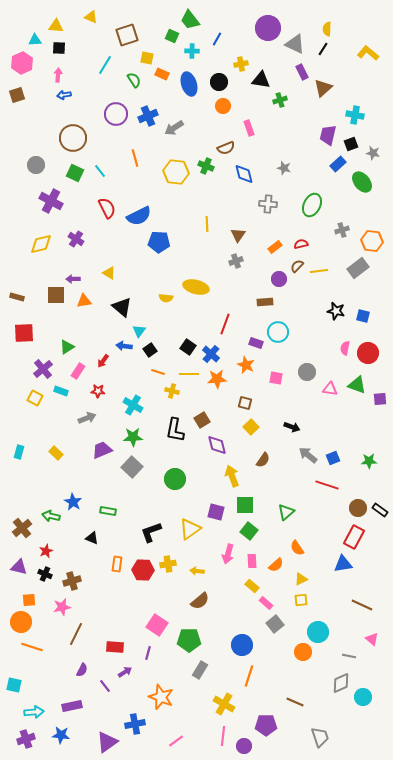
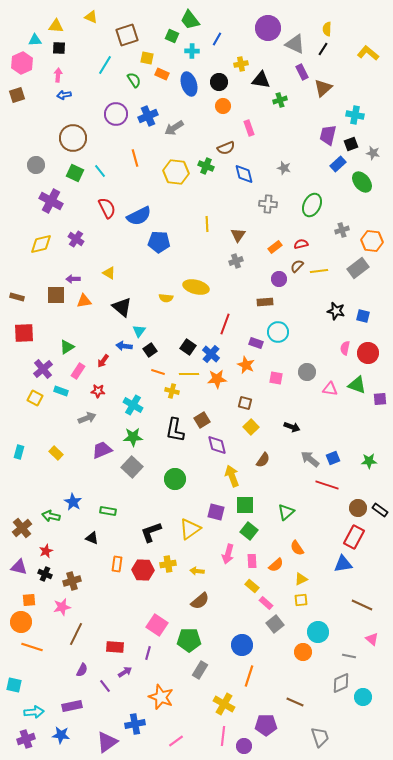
gray arrow at (308, 455): moved 2 px right, 4 px down
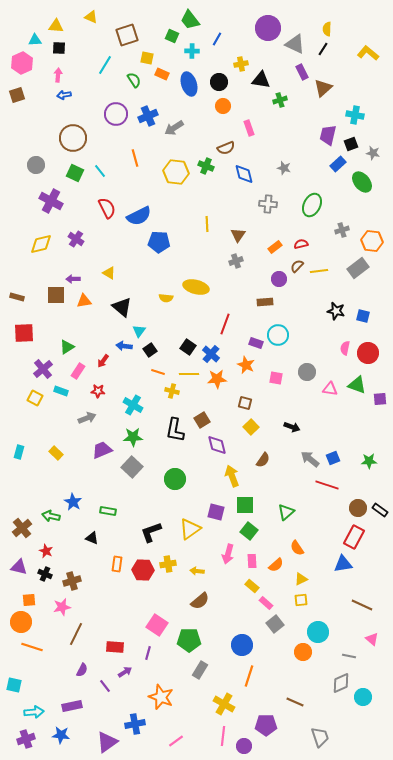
cyan circle at (278, 332): moved 3 px down
red star at (46, 551): rotated 24 degrees counterclockwise
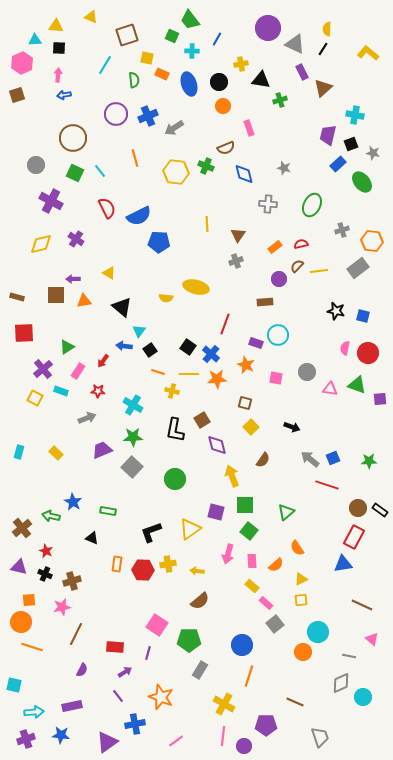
green semicircle at (134, 80): rotated 28 degrees clockwise
purple line at (105, 686): moved 13 px right, 10 px down
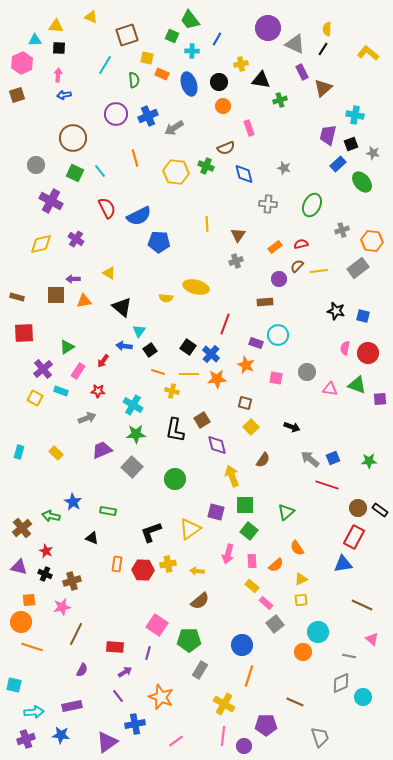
green star at (133, 437): moved 3 px right, 3 px up
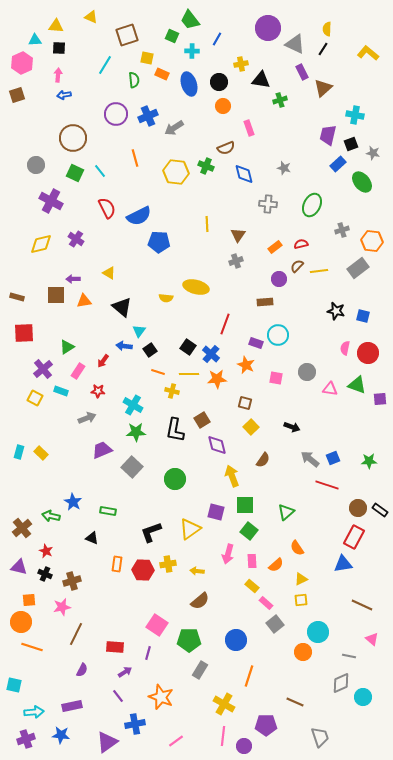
green star at (136, 434): moved 2 px up
yellow rectangle at (56, 453): moved 15 px left
blue circle at (242, 645): moved 6 px left, 5 px up
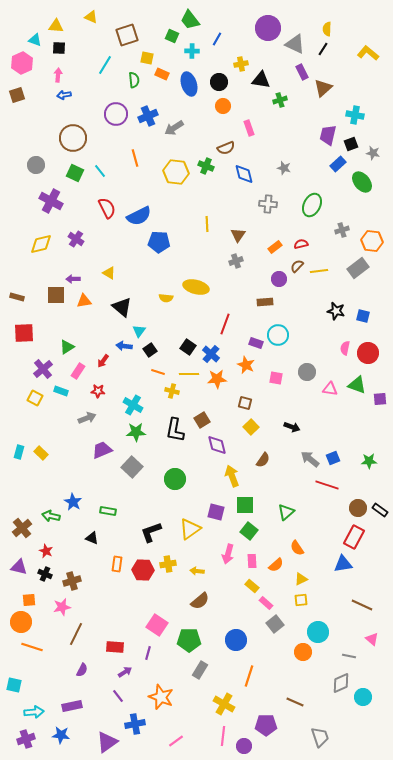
cyan triangle at (35, 40): rotated 24 degrees clockwise
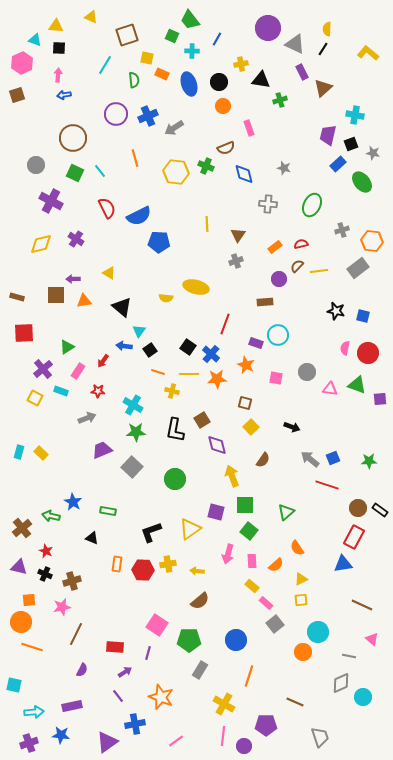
purple cross at (26, 739): moved 3 px right, 4 px down
